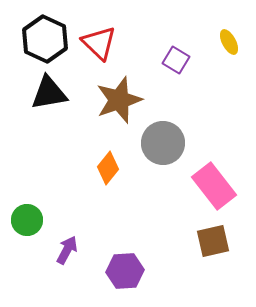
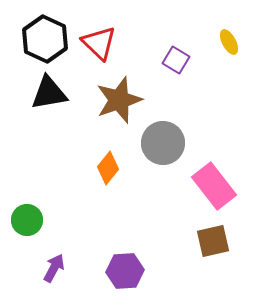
purple arrow: moved 13 px left, 18 px down
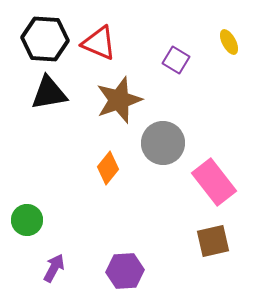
black hexagon: rotated 21 degrees counterclockwise
red triangle: rotated 21 degrees counterclockwise
pink rectangle: moved 4 px up
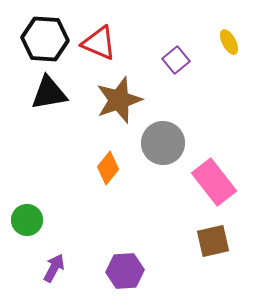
purple square: rotated 20 degrees clockwise
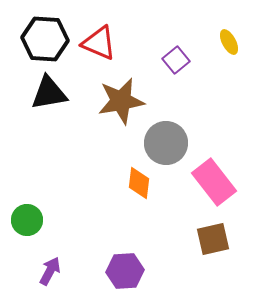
brown star: moved 2 px right, 1 px down; rotated 9 degrees clockwise
gray circle: moved 3 px right
orange diamond: moved 31 px right, 15 px down; rotated 32 degrees counterclockwise
brown square: moved 2 px up
purple arrow: moved 4 px left, 3 px down
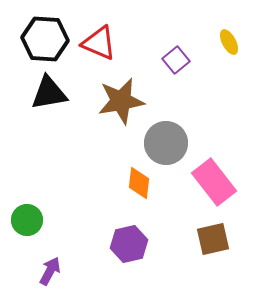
purple hexagon: moved 4 px right, 27 px up; rotated 9 degrees counterclockwise
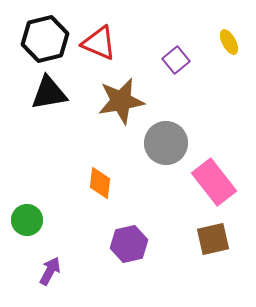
black hexagon: rotated 18 degrees counterclockwise
orange diamond: moved 39 px left
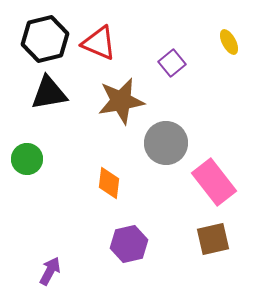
purple square: moved 4 px left, 3 px down
orange diamond: moved 9 px right
green circle: moved 61 px up
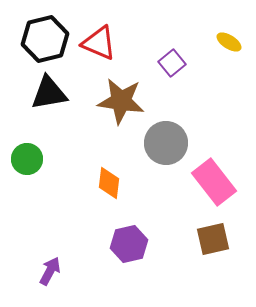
yellow ellipse: rotated 30 degrees counterclockwise
brown star: rotated 18 degrees clockwise
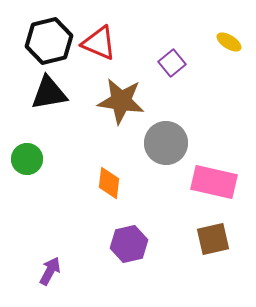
black hexagon: moved 4 px right, 2 px down
pink rectangle: rotated 39 degrees counterclockwise
